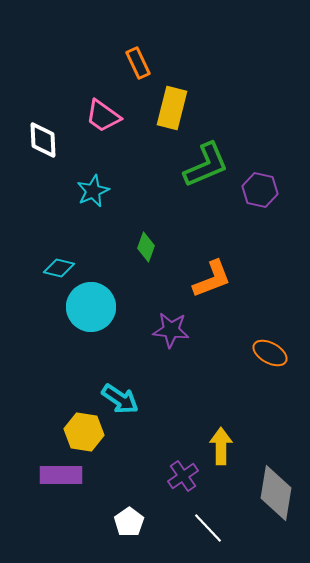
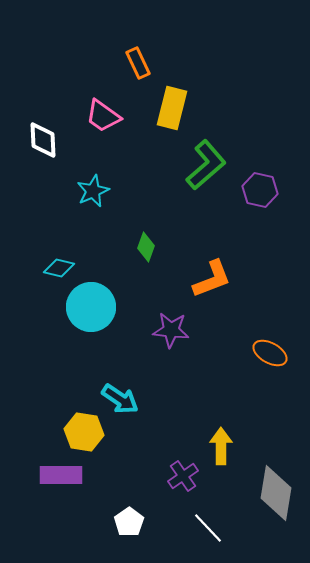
green L-shape: rotated 18 degrees counterclockwise
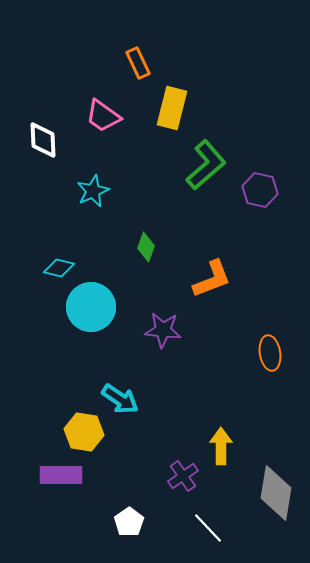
purple star: moved 8 px left
orange ellipse: rotated 52 degrees clockwise
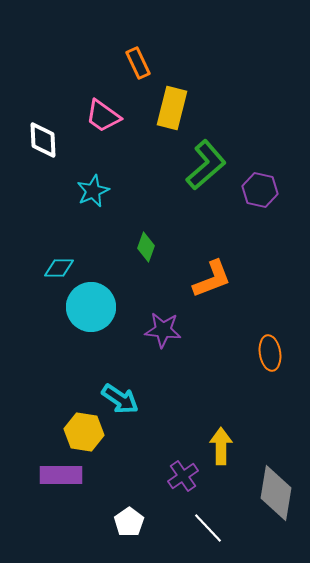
cyan diamond: rotated 12 degrees counterclockwise
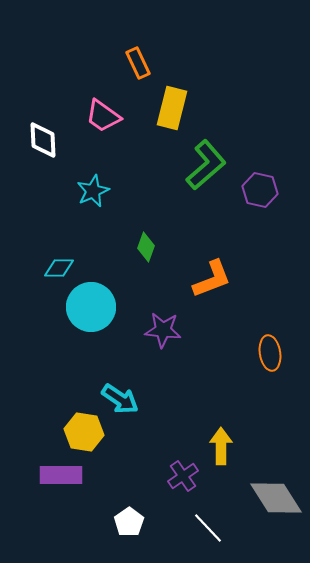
gray diamond: moved 5 px down; rotated 42 degrees counterclockwise
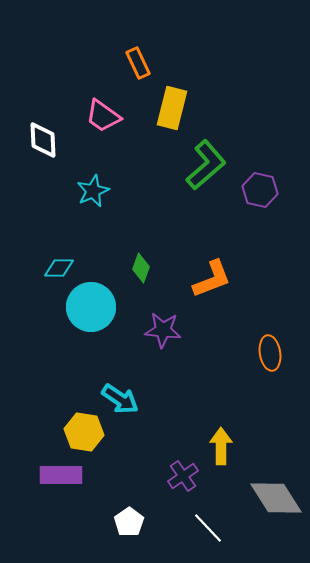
green diamond: moved 5 px left, 21 px down
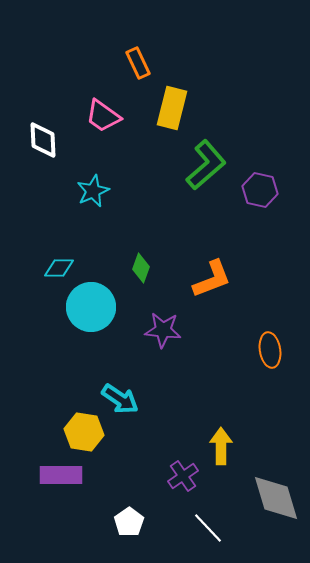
orange ellipse: moved 3 px up
gray diamond: rotated 16 degrees clockwise
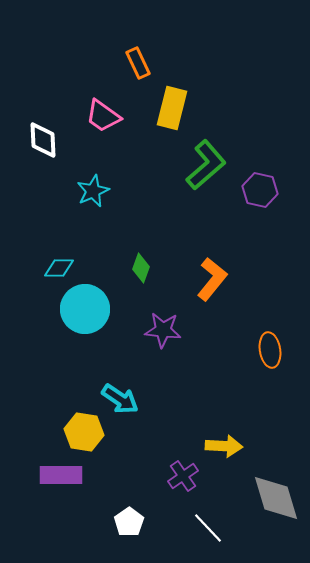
orange L-shape: rotated 30 degrees counterclockwise
cyan circle: moved 6 px left, 2 px down
yellow arrow: moved 3 px right; rotated 93 degrees clockwise
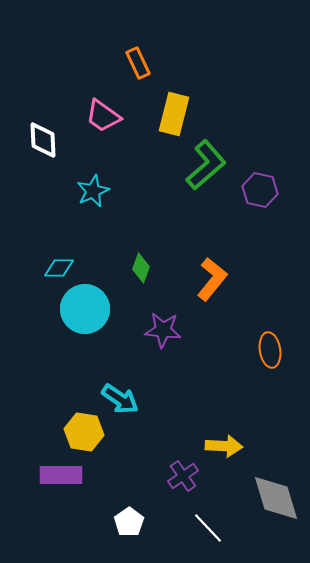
yellow rectangle: moved 2 px right, 6 px down
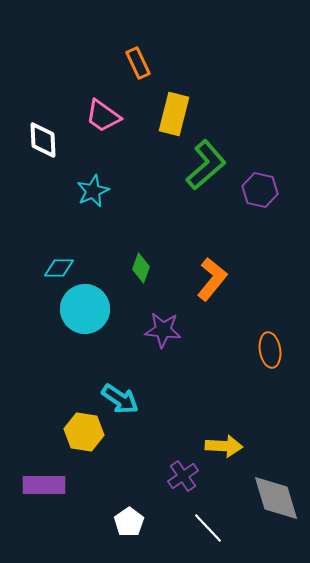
purple rectangle: moved 17 px left, 10 px down
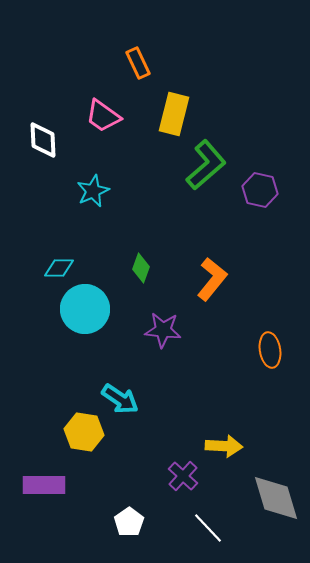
purple cross: rotated 12 degrees counterclockwise
